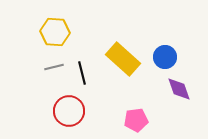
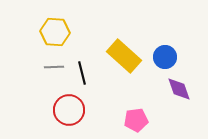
yellow rectangle: moved 1 px right, 3 px up
gray line: rotated 12 degrees clockwise
red circle: moved 1 px up
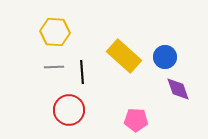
black line: moved 1 px up; rotated 10 degrees clockwise
purple diamond: moved 1 px left
pink pentagon: rotated 10 degrees clockwise
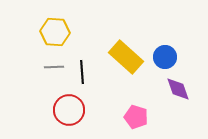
yellow rectangle: moved 2 px right, 1 px down
pink pentagon: moved 3 px up; rotated 15 degrees clockwise
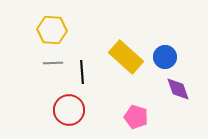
yellow hexagon: moved 3 px left, 2 px up
gray line: moved 1 px left, 4 px up
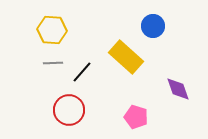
blue circle: moved 12 px left, 31 px up
black line: rotated 45 degrees clockwise
